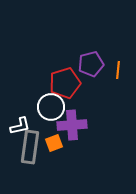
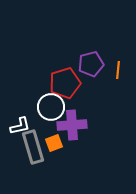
gray rectangle: moved 3 px right; rotated 24 degrees counterclockwise
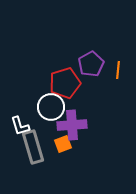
purple pentagon: rotated 15 degrees counterclockwise
white L-shape: rotated 85 degrees clockwise
orange square: moved 9 px right, 1 px down
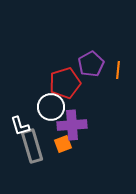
gray rectangle: moved 1 px left, 1 px up
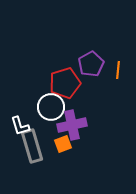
purple cross: rotated 8 degrees counterclockwise
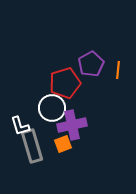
white circle: moved 1 px right, 1 px down
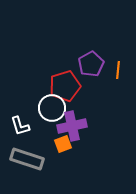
red pentagon: moved 3 px down
purple cross: moved 1 px down
gray rectangle: moved 5 px left, 13 px down; rotated 56 degrees counterclockwise
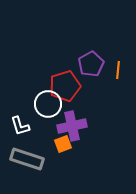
white circle: moved 4 px left, 4 px up
